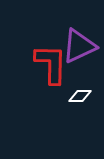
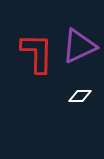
red L-shape: moved 14 px left, 11 px up
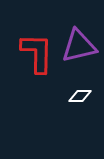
purple triangle: rotated 12 degrees clockwise
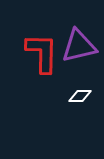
red L-shape: moved 5 px right
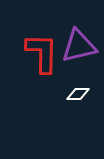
white diamond: moved 2 px left, 2 px up
